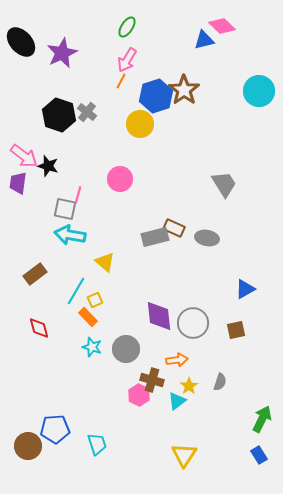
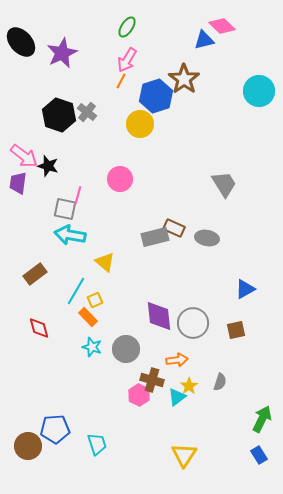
brown star at (184, 90): moved 11 px up
cyan triangle at (177, 401): moved 4 px up
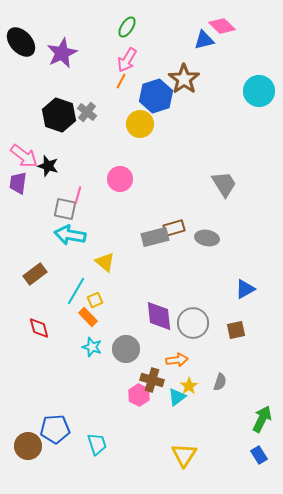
brown rectangle at (174, 228): rotated 40 degrees counterclockwise
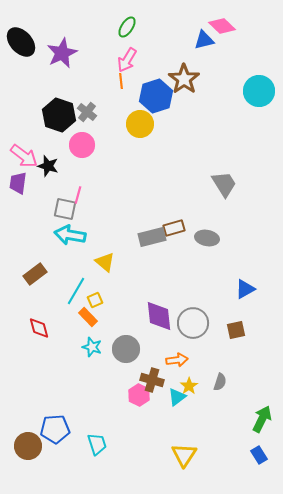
orange line at (121, 81): rotated 35 degrees counterclockwise
pink circle at (120, 179): moved 38 px left, 34 px up
gray rectangle at (155, 237): moved 3 px left
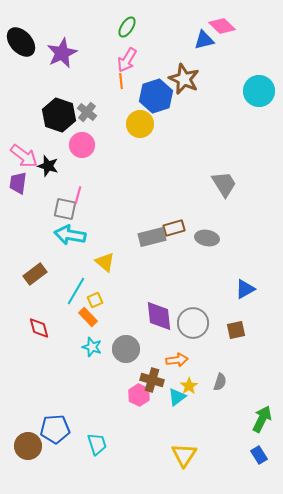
brown star at (184, 79): rotated 12 degrees counterclockwise
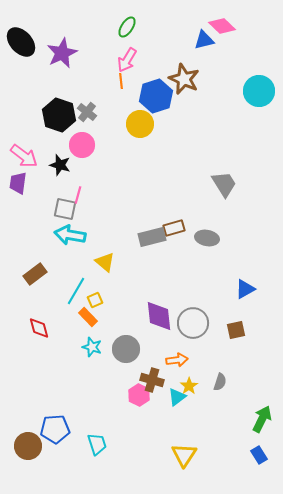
black star at (48, 166): moved 12 px right, 1 px up
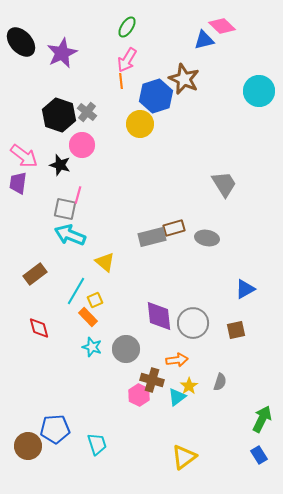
cyan arrow at (70, 235): rotated 12 degrees clockwise
yellow triangle at (184, 455): moved 2 px down; rotated 20 degrees clockwise
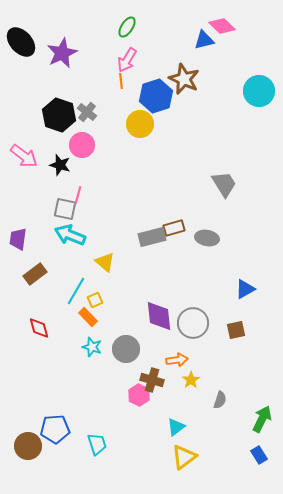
purple trapezoid at (18, 183): moved 56 px down
gray semicircle at (220, 382): moved 18 px down
yellow star at (189, 386): moved 2 px right, 6 px up
cyan triangle at (177, 397): moved 1 px left, 30 px down
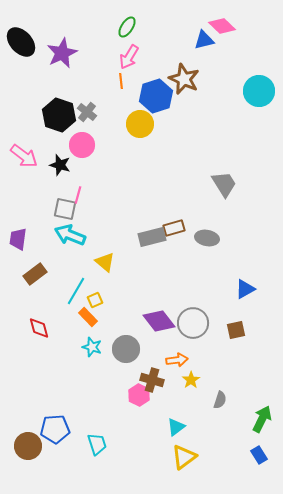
pink arrow at (127, 60): moved 2 px right, 3 px up
purple diamond at (159, 316): moved 5 px down; rotated 32 degrees counterclockwise
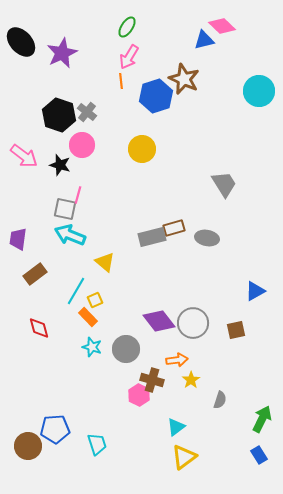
yellow circle at (140, 124): moved 2 px right, 25 px down
blue triangle at (245, 289): moved 10 px right, 2 px down
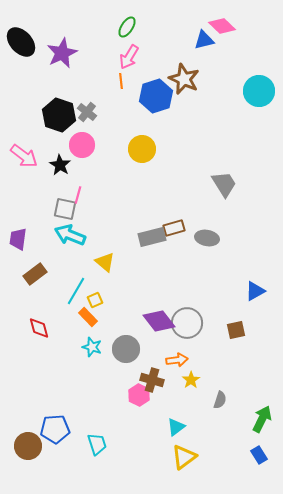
black star at (60, 165): rotated 15 degrees clockwise
gray circle at (193, 323): moved 6 px left
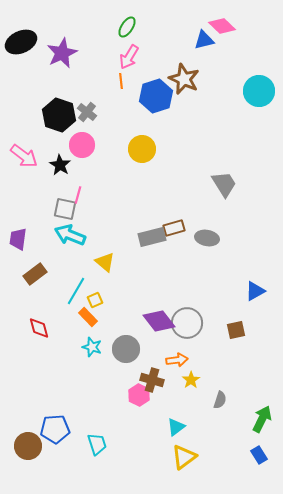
black ellipse at (21, 42): rotated 72 degrees counterclockwise
